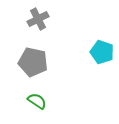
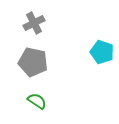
gray cross: moved 4 px left, 4 px down
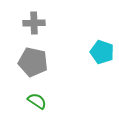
gray cross: rotated 25 degrees clockwise
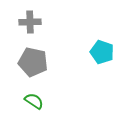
gray cross: moved 4 px left, 1 px up
green semicircle: moved 3 px left
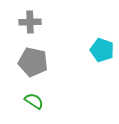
cyan pentagon: moved 2 px up
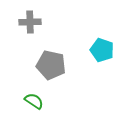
gray pentagon: moved 18 px right, 3 px down
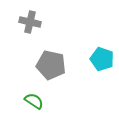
gray cross: rotated 15 degrees clockwise
cyan pentagon: moved 9 px down
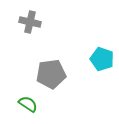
gray pentagon: moved 9 px down; rotated 20 degrees counterclockwise
green semicircle: moved 6 px left, 3 px down
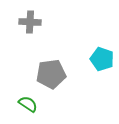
gray cross: rotated 10 degrees counterclockwise
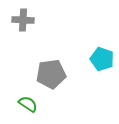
gray cross: moved 7 px left, 2 px up
